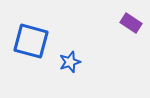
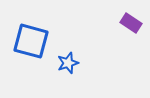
blue star: moved 2 px left, 1 px down
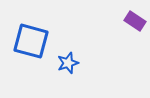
purple rectangle: moved 4 px right, 2 px up
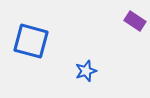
blue star: moved 18 px right, 8 px down
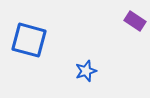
blue square: moved 2 px left, 1 px up
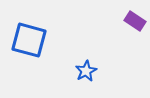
blue star: rotated 10 degrees counterclockwise
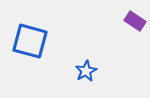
blue square: moved 1 px right, 1 px down
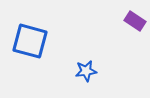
blue star: rotated 20 degrees clockwise
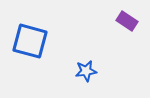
purple rectangle: moved 8 px left
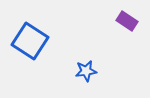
blue square: rotated 18 degrees clockwise
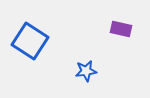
purple rectangle: moved 6 px left, 8 px down; rotated 20 degrees counterclockwise
